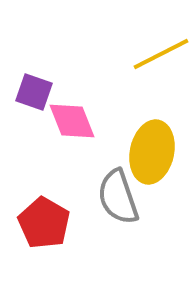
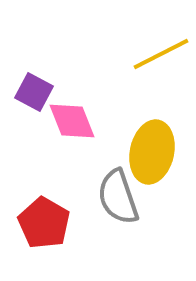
purple square: rotated 9 degrees clockwise
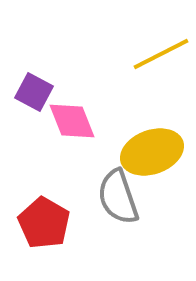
yellow ellipse: rotated 58 degrees clockwise
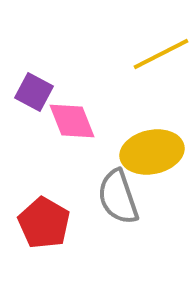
yellow ellipse: rotated 8 degrees clockwise
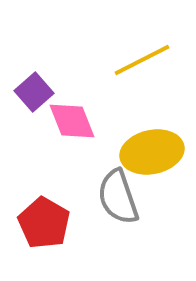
yellow line: moved 19 px left, 6 px down
purple square: rotated 21 degrees clockwise
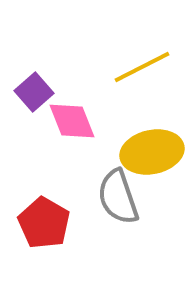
yellow line: moved 7 px down
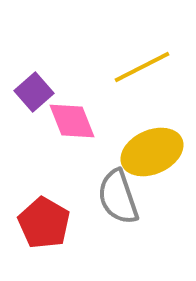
yellow ellipse: rotated 12 degrees counterclockwise
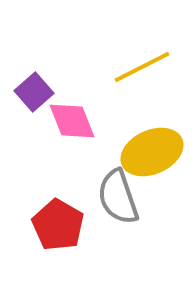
red pentagon: moved 14 px right, 2 px down
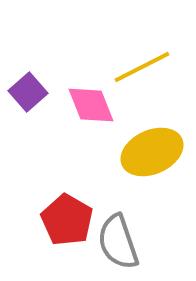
purple square: moved 6 px left
pink diamond: moved 19 px right, 16 px up
gray semicircle: moved 45 px down
red pentagon: moved 9 px right, 5 px up
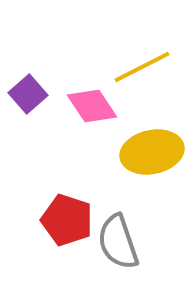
purple square: moved 2 px down
pink diamond: moved 1 px right, 1 px down; rotated 12 degrees counterclockwise
yellow ellipse: rotated 12 degrees clockwise
red pentagon: rotated 12 degrees counterclockwise
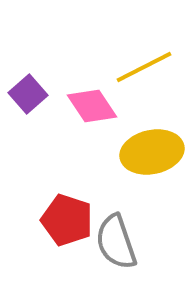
yellow line: moved 2 px right
gray semicircle: moved 2 px left
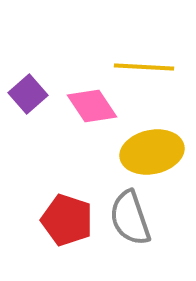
yellow line: rotated 30 degrees clockwise
gray semicircle: moved 14 px right, 24 px up
